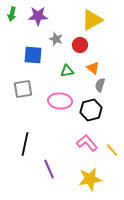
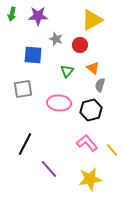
green triangle: rotated 40 degrees counterclockwise
pink ellipse: moved 1 px left, 2 px down
black line: rotated 15 degrees clockwise
purple line: rotated 18 degrees counterclockwise
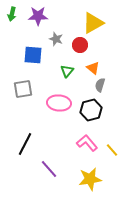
yellow triangle: moved 1 px right, 3 px down
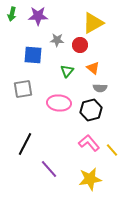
gray star: moved 1 px right, 1 px down; rotated 16 degrees counterclockwise
gray semicircle: moved 3 px down; rotated 104 degrees counterclockwise
pink L-shape: moved 2 px right
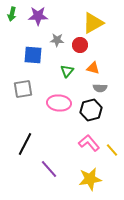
orange triangle: rotated 24 degrees counterclockwise
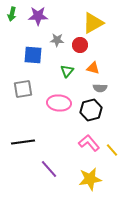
black line: moved 2 px left, 2 px up; rotated 55 degrees clockwise
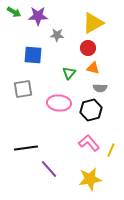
green arrow: moved 2 px right, 2 px up; rotated 72 degrees counterclockwise
gray star: moved 5 px up
red circle: moved 8 px right, 3 px down
green triangle: moved 2 px right, 2 px down
black line: moved 3 px right, 6 px down
yellow line: moved 1 px left; rotated 64 degrees clockwise
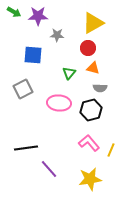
gray square: rotated 18 degrees counterclockwise
